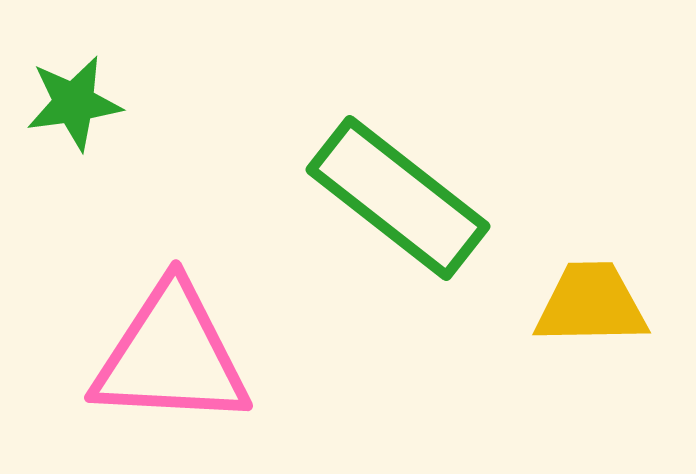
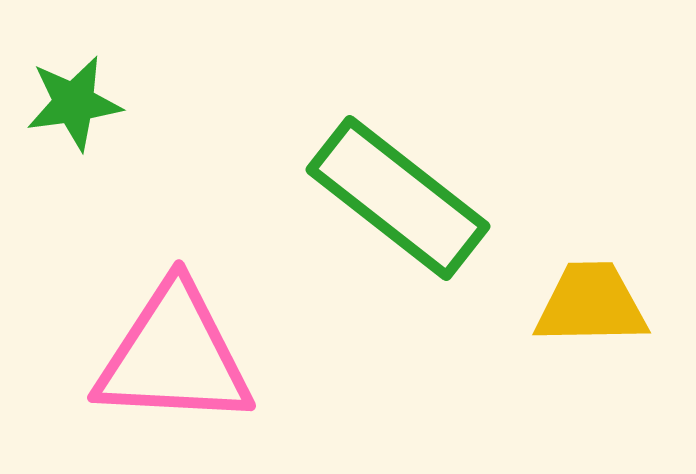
pink triangle: moved 3 px right
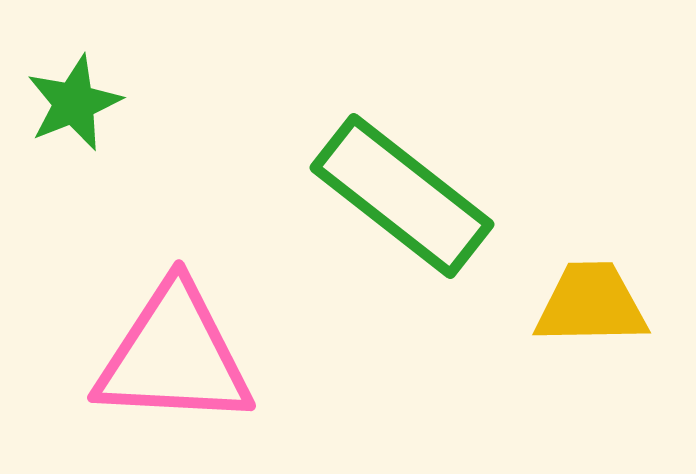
green star: rotated 14 degrees counterclockwise
green rectangle: moved 4 px right, 2 px up
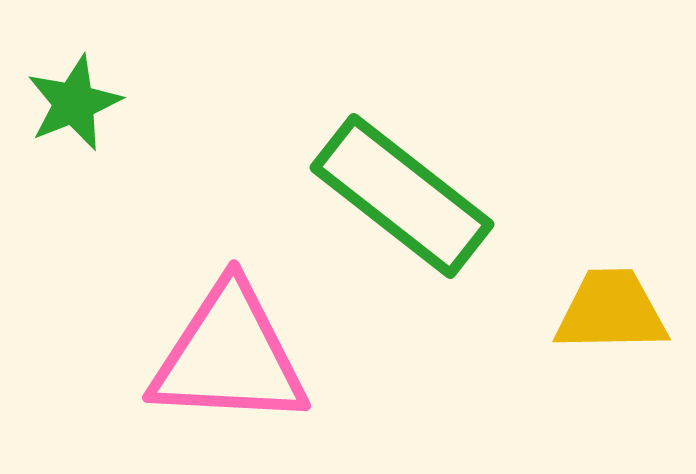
yellow trapezoid: moved 20 px right, 7 px down
pink triangle: moved 55 px right
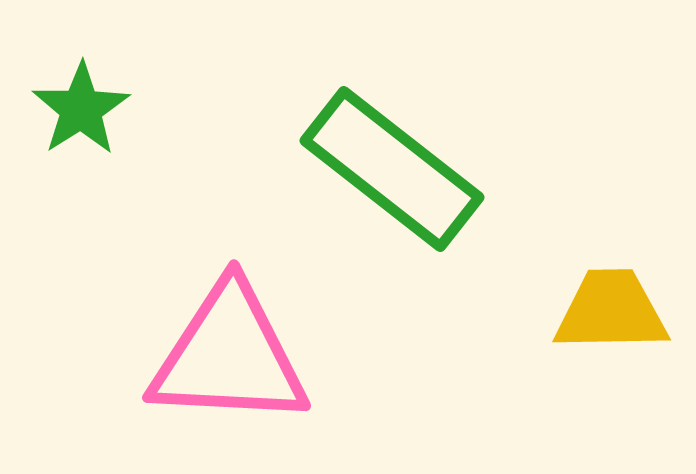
green star: moved 7 px right, 6 px down; rotated 10 degrees counterclockwise
green rectangle: moved 10 px left, 27 px up
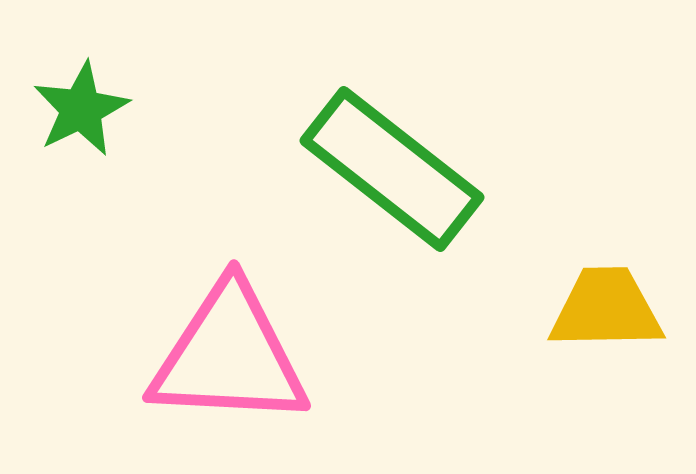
green star: rotated 6 degrees clockwise
yellow trapezoid: moved 5 px left, 2 px up
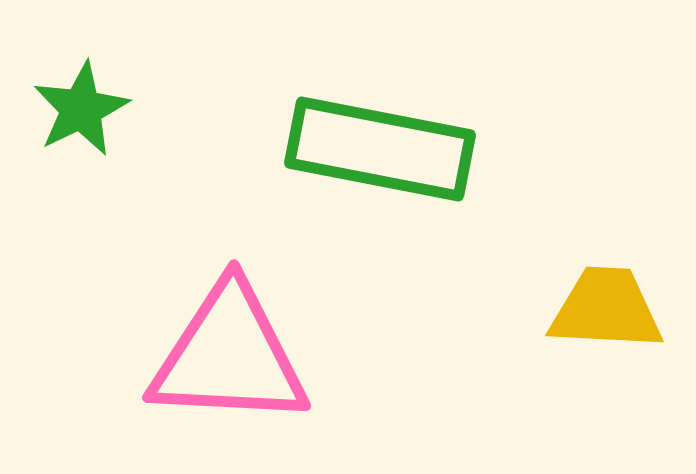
green rectangle: moved 12 px left, 20 px up; rotated 27 degrees counterclockwise
yellow trapezoid: rotated 4 degrees clockwise
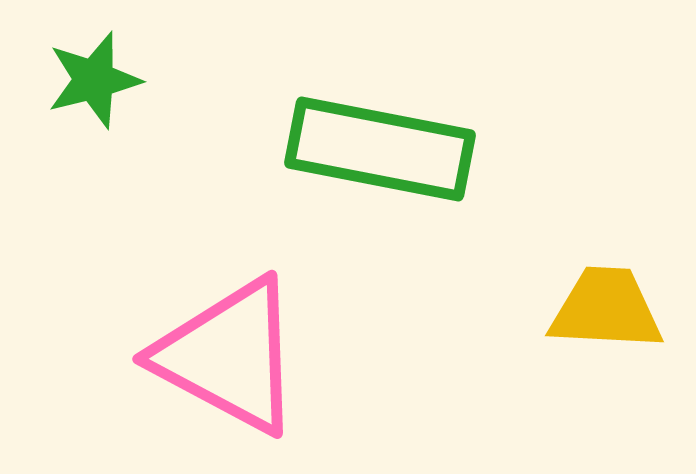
green star: moved 13 px right, 29 px up; rotated 12 degrees clockwise
pink triangle: rotated 25 degrees clockwise
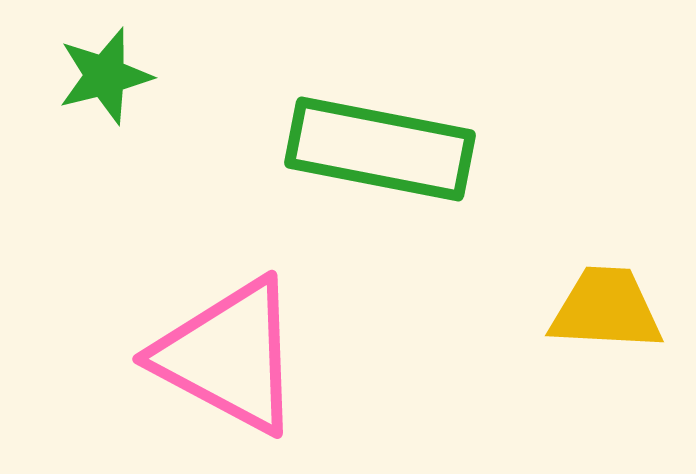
green star: moved 11 px right, 4 px up
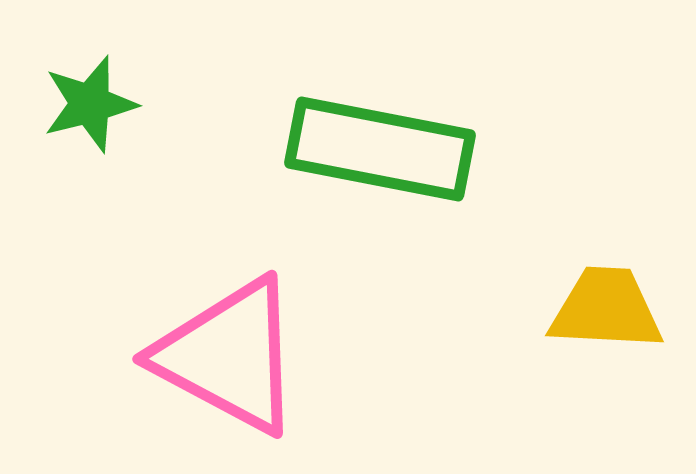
green star: moved 15 px left, 28 px down
